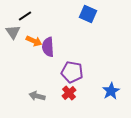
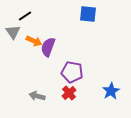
blue square: rotated 18 degrees counterclockwise
purple semicircle: rotated 24 degrees clockwise
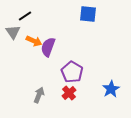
purple pentagon: rotated 20 degrees clockwise
blue star: moved 2 px up
gray arrow: moved 2 px right, 1 px up; rotated 98 degrees clockwise
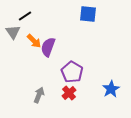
orange arrow: rotated 21 degrees clockwise
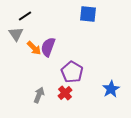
gray triangle: moved 3 px right, 2 px down
orange arrow: moved 7 px down
red cross: moved 4 px left
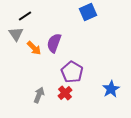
blue square: moved 2 px up; rotated 30 degrees counterclockwise
purple semicircle: moved 6 px right, 4 px up
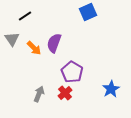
gray triangle: moved 4 px left, 5 px down
gray arrow: moved 1 px up
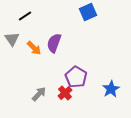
purple pentagon: moved 4 px right, 5 px down
gray arrow: rotated 21 degrees clockwise
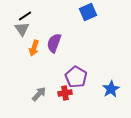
gray triangle: moved 10 px right, 10 px up
orange arrow: rotated 63 degrees clockwise
red cross: rotated 32 degrees clockwise
